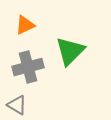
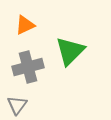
gray triangle: rotated 35 degrees clockwise
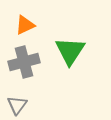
green triangle: rotated 12 degrees counterclockwise
gray cross: moved 4 px left, 5 px up
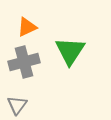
orange triangle: moved 2 px right, 2 px down
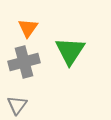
orange triangle: moved 1 px right, 1 px down; rotated 30 degrees counterclockwise
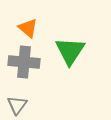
orange triangle: rotated 25 degrees counterclockwise
gray cross: rotated 20 degrees clockwise
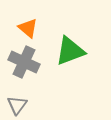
green triangle: rotated 36 degrees clockwise
gray cross: rotated 20 degrees clockwise
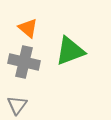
gray cross: rotated 12 degrees counterclockwise
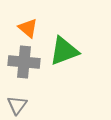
green triangle: moved 6 px left
gray cross: rotated 8 degrees counterclockwise
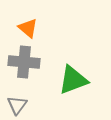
green triangle: moved 9 px right, 29 px down
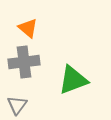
gray cross: rotated 12 degrees counterclockwise
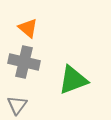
gray cross: rotated 20 degrees clockwise
